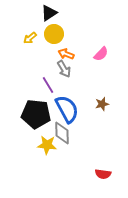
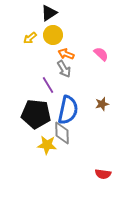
yellow circle: moved 1 px left, 1 px down
pink semicircle: rotated 91 degrees counterclockwise
blue semicircle: moved 1 px right, 1 px down; rotated 40 degrees clockwise
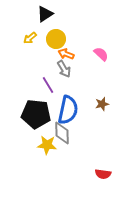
black triangle: moved 4 px left, 1 px down
yellow circle: moved 3 px right, 4 px down
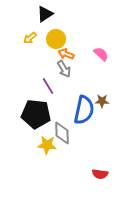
purple line: moved 1 px down
brown star: moved 3 px up; rotated 16 degrees clockwise
blue semicircle: moved 16 px right
red semicircle: moved 3 px left
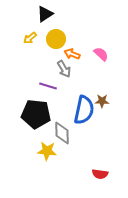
orange arrow: moved 6 px right
purple line: rotated 42 degrees counterclockwise
yellow star: moved 6 px down
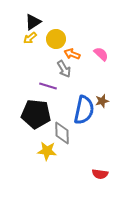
black triangle: moved 12 px left, 8 px down
brown star: rotated 16 degrees counterclockwise
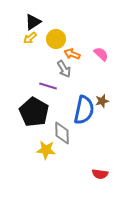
black pentagon: moved 2 px left, 2 px up; rotated 24 degrees clockwise
yellow star: moved 1 px left, 1 px up
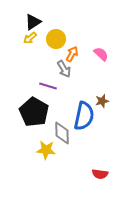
orange arrow: rotated 98 degrees clockwise
blue semicircle: moved 6 px down
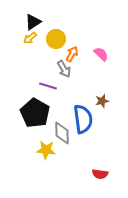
black pentagon: moved 1 px right, 1 px down
blue semicircle: moved 1 px left, 3 px down; rotated 20 degrees counterclockwise
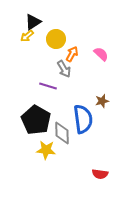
yellow arrow: moved 3 px left, 2 px up
black pentagon: moved 1 px right, 7 px down
